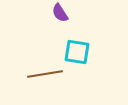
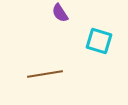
cyan square: moved 22 px right, 11 px up; rotated 8 degrees clockwise
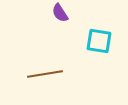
cyan square: rotated 8 degrees counterclockwise
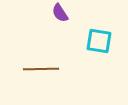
brown line: moved 4 px left, 5 px up; rotated 8 degrees clockwise
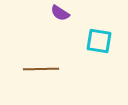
purple semicircle: rotated 24 degrees counterclockwise
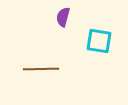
purple semicircle: moved 3 px right, 4 px down; rotated 72 degrees clockwise
